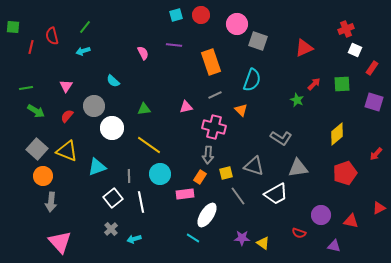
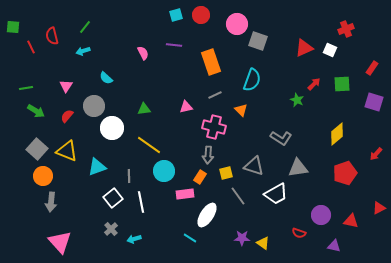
red line at (31, 47): rotated 40 degrees counterclockwise
white square at (355, 50): moved 25 px left
cyan semicircle at (113, 81): moved 7 px left, 3 px up
cyan circle at (160, 174): moved 4 px right, 3 px up
cyan line at (193, 238): moved 3 px left
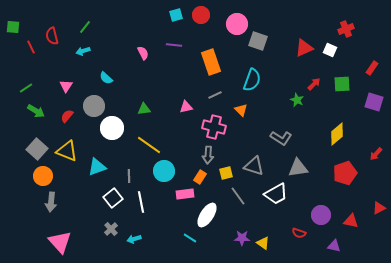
green line at (26, 88): rotated 24 degrees counterclockwise
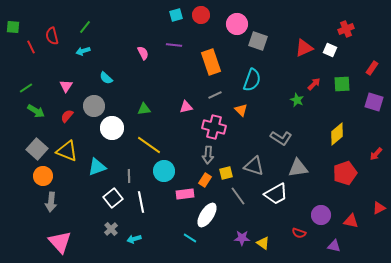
orange rectangle at (200, 177): moved 5 px right, 3 px down
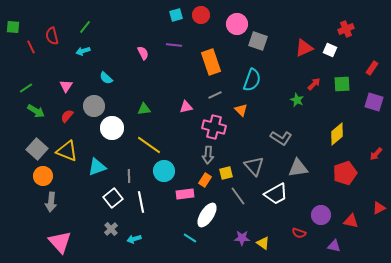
gray triangle at (254, 166): rotated 30 degrees clockwise
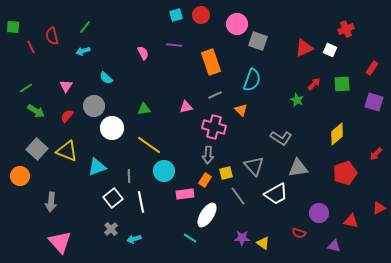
orange circle at (43, 176): moved 23 px left
purple circle at (321, 215): moved 2 px left, 2 px up
